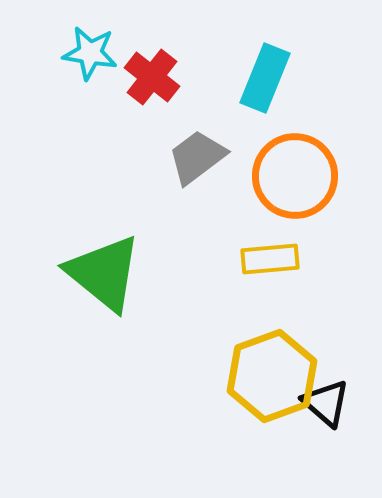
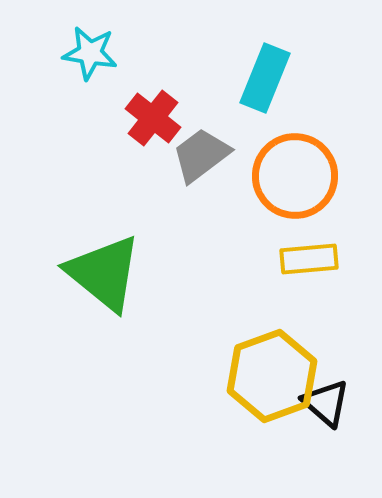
red cross: moved 1 px right, 41 px down
gray trapezoid: moved 4 px right, 2 px up
yellow rectangle: moved 39 px right
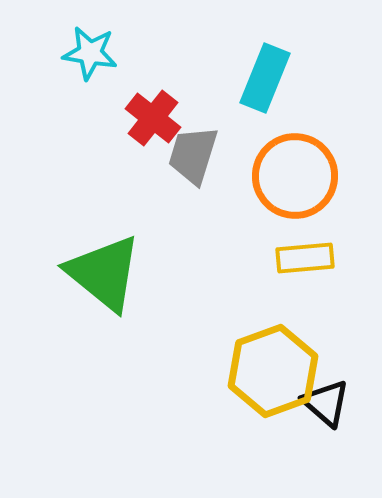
gray trapezoid: moved 8 px left; rotated 36 degrees counterclockwise
yellow rectangle: moved 4 px left, 1 px up
yellow hexagon: moved 1 px right, 5 px up
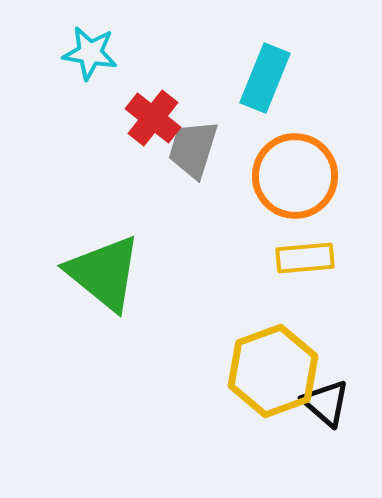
gray trapezoid: moved 6 px up
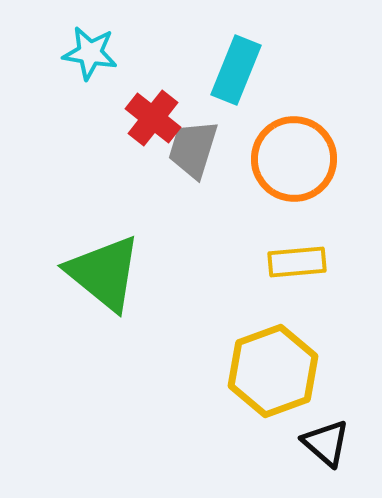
cyan rectangle: moved 29 px left, 8 px up
orange circle: moved 1 px left, 17 px up
yellow rectangle: moved 8 px left, 4 px down
black triangle: moved 40 px down
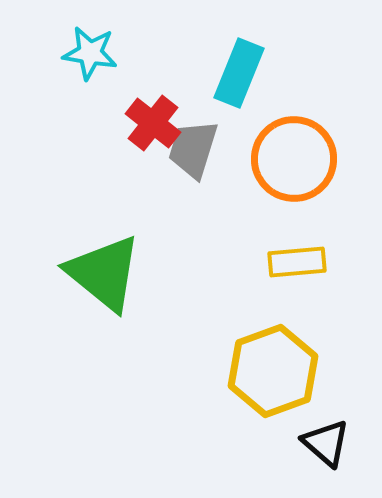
cyan rectangle: moved 3 px right, 3 px down
red cross: moved 5 px down
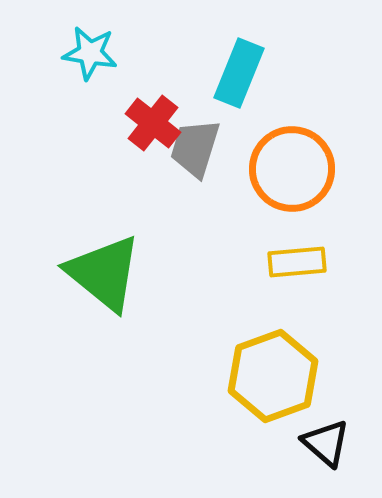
gray trapezoid: moved 2 px right, 1 px up
orange circle: moved 2 px left, 10 px down
yellow hexagon: moved 5 px down
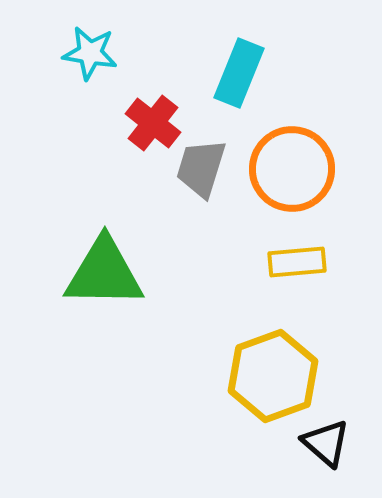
gray trapezoid: moved 6 px right, 20 px down
green triangle: rotated 38 degrees counterclockwise
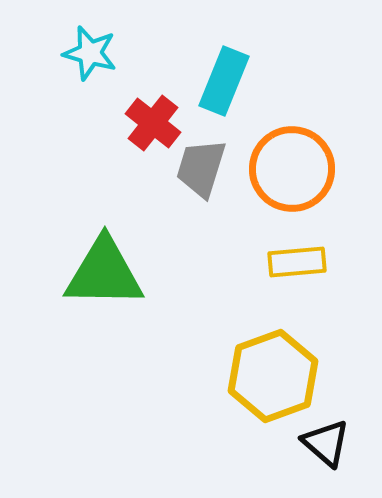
cyan star: rotated 6 degrees clockwise
cyan rectangle: moved 15 px left, 8 px down
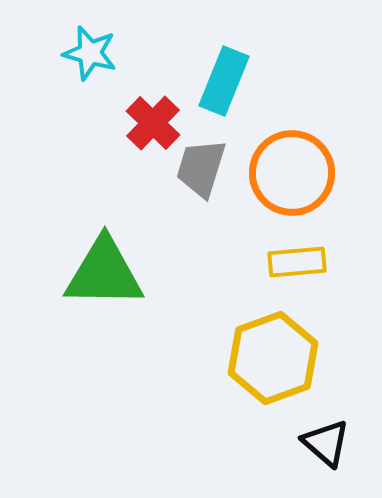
red cross: rotated 6 degrees clockwise
orange circle: moved 4 px down
yellow hexagon: moved 18 px up
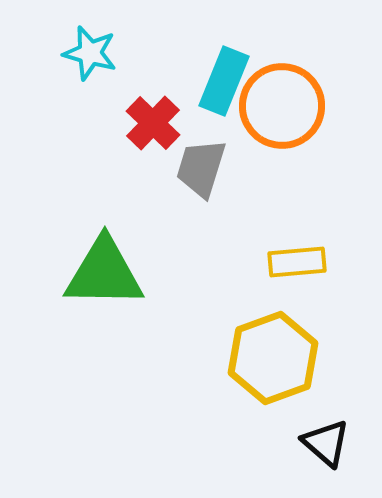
orange circle: moved 10 px left, 67 px up
